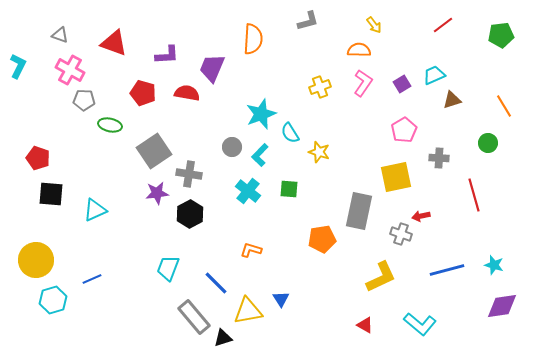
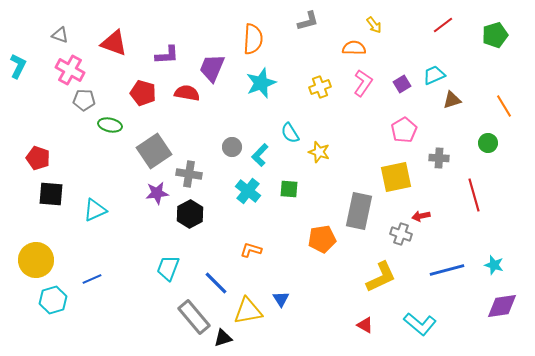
green pentagon at (501, 35): moved 6 px left; rotated 10 degrees counterclockwise
orange semicircle at (359, 50): moved 5 px left, 2 px up
cyan star at (261, 114): moved 31 px up
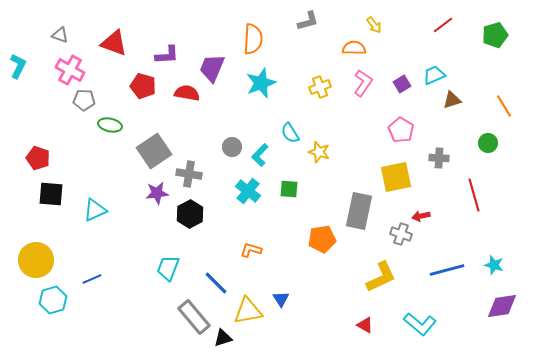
red pentagon at (143, 93): moved 7 px up
pink pentagon at (404, 130): moved 3 px left; rotated 10 degrees counterclockwise
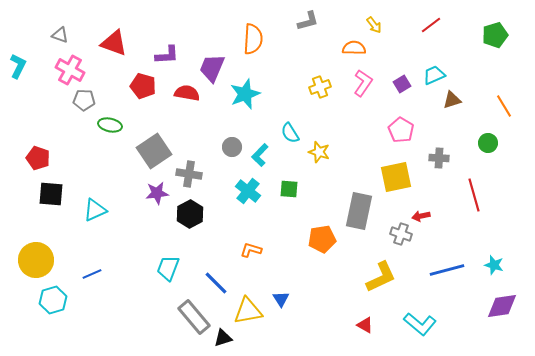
red line at (443, 25): moved 12 px left
cyan star at (261, 83): moved 16 px left, 11 px down
blue line at (92, 279): moved 5 px up
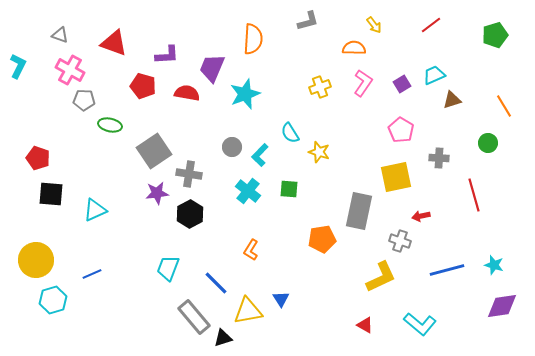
gray cross at (401, 234): moved 1 px left, 7 px down
orange L-shape at (251, 250): rotated 75 degrees counterclockwise
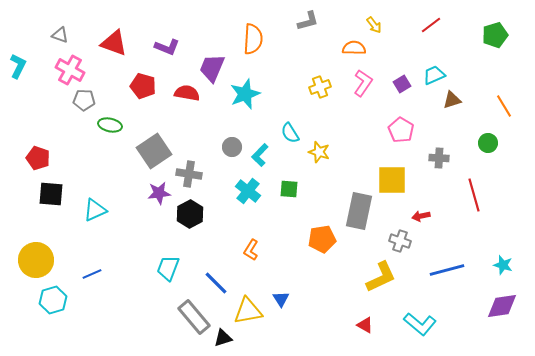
purple L-shape at (167, 55): moved 8 px up; rotated 25 degrees clockwise
yellow square at (396, 177): moved 4 px left, 3 px down; rotated 12 degrees clockwise
purple star at (157, 193): moved 2 px right
cyan star at (494, 265): moved 9 px right
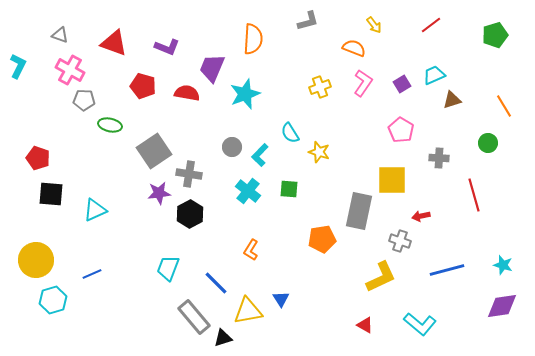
orange semicircle at (354, 48): rotated 20 degrees clockwise
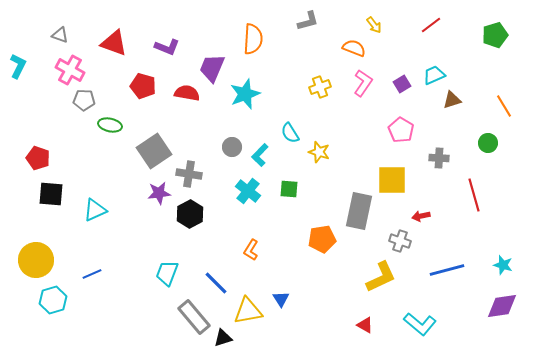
cyan trapezoid at (168, 268): moved 1 px left, 5 px down
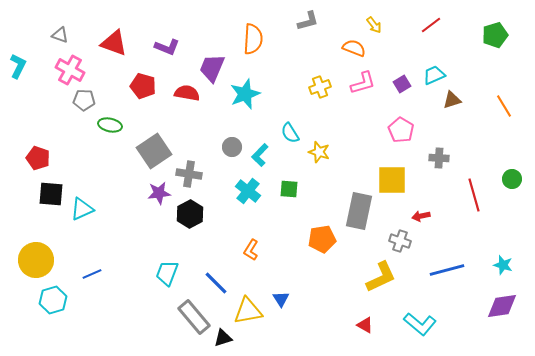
pink L-shape at (363, 83): rotated 40 degrees clockwise
green circle at (488, 143): moved 24 px right, 36 px down
cyan triangle at (95, 210): moved 13 px left, 1 px up
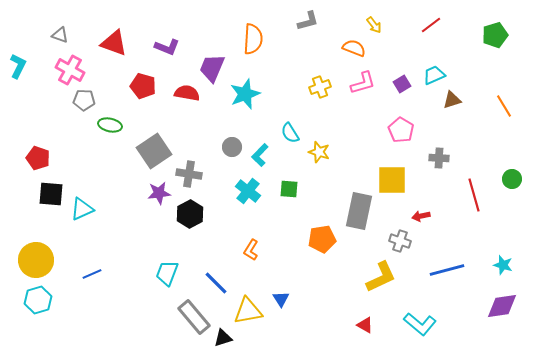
cyan hexagon at (53, 300): moved 15 px left
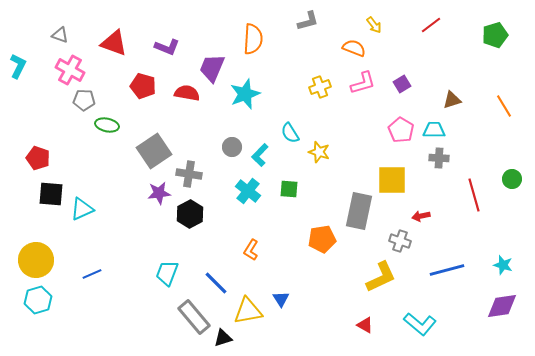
cyan trapezoid at (434, 75): moved 55 px down; rotated 25 degrees clockwise
green ellipse at (110, 125): moved 3 px left
